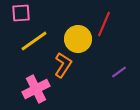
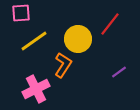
red line: moved 6 px right; rotated 15 degrees clockwise
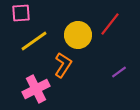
yellow circle: moved 4 px up
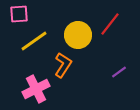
pink square: moved 2 px left, 1 px down
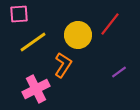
yellow line: moved 1 px left, 1 px down
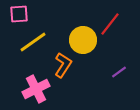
yellow circle: moved 5 px right, 5 px down
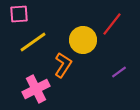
red line: moved 2 px right
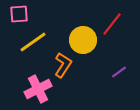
pink cross: moved 2 px right
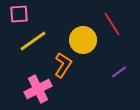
red line: rotated 70 degrees counterclockwise
yellow line: moved 1 px up
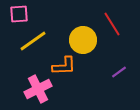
orange L-shape: moved 1 px right, 1 px down; rotated 55 degrees clockwise
